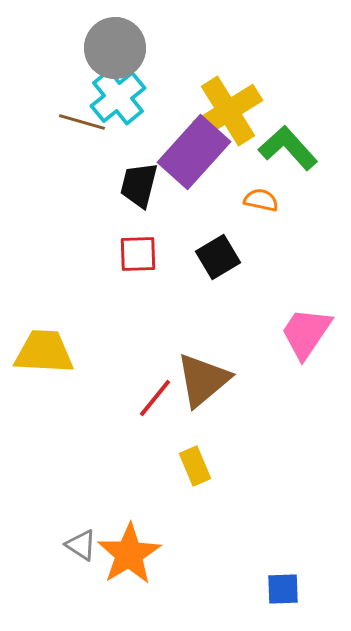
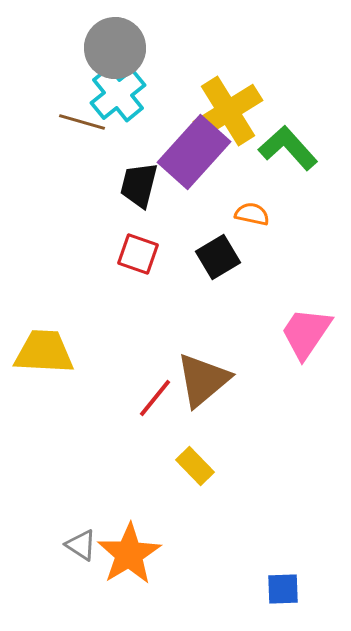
cyan cross: moved 3 px up
orange semicircle: moved 9 px left, 14 px down
red square: rotated 21 degrees clockwise
yellow rectangle: rotated 21 degrees counterclockwise
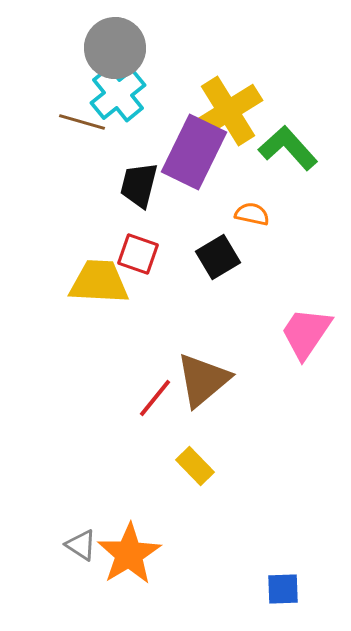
purple rectangle: rotated 16 degrees counterclockwise
yellow trapezoid: moved 55 px right, 70 px up
